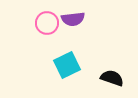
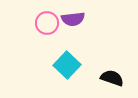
cyan square: rotated 20 degrees counterclockwise
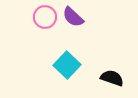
purple semicircle: moved 2 px up; rotated 50 degrees clockwise
pink circle: moved 2 px left, 6 px up
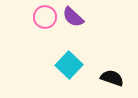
cyan square: moved 2 px right
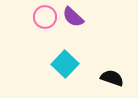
cyan square: moved 4 px left, 1 px up
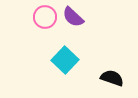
cyan square: moved 4 px up
